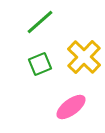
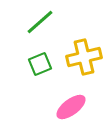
yellow cross: rotated 32 degrees clockwise
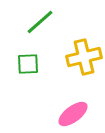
green square: moved 12 px left; rotated 20 degrees clockwise
pink ellipse: moved 2 px right, 7 px down
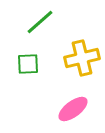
yellow cross: moved 2 px left, 1 px down
pink ellipse: moved 5 px up
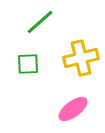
yellow cross: moved 1 px left
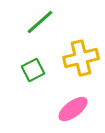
green square: moved 5 px right, 6 px down; rotated 25 degrees counterclockwise
